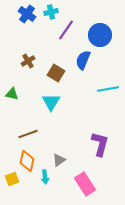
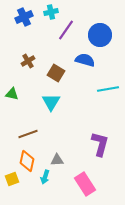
blue cross: moved 3 px left, 3 px down; rotated 30 degrees clockwise
blue semicircle: moved 2 px right; rotated 84 degrees clockwise
gray triangle: moved 2 px left; rotated 32 degrees clockwise
cyan arrow: rotated 24 degrees clockwise
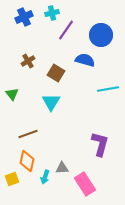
cyan cross: moved 1 px right, 1 px down
blue circle: moved 1 px right
green triangle: rotated 40 degrees clockwise
gray triangle: moved 5 px right, 8 px down
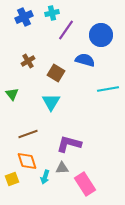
purple L-shape: moved 31 px left; rotated 90 degrees counterclockwise
orange diamond: rotated 30 degrees counterclockwise
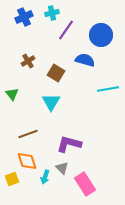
gray triangle: rotated 48 degrees clockwise
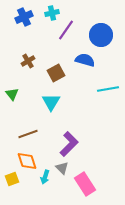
brown square: rotated 30 degrees clockwise
purple L-shape: rotated 120 degrees clockwise
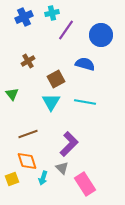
blue semicircle: moved 4 px down
brown square: moved 6 px down
cyan line: moved 23 px left, 13 px down; rotated 20 degrees clockwise
cyan arrow: moved 2 px left, 1 px down
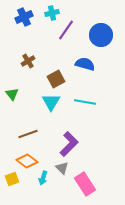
orange diamond: rotated 35 degrees counterclockwise
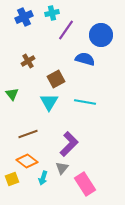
blue semicircle: moved 5 px up
cyan triangle: moved 2 px left
gray triangle: rotated 24 degrees clockwise
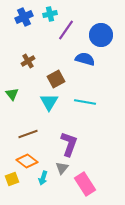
cyan cross: moved 2 px left, 1 px down
purple L-shape: rotated 25 degrees counterclockwise
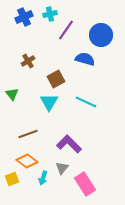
cyan line: moved 1 px right; rotated 15 degrees clockwise
purple L-shape: rotated 65 degrees counterclockwise
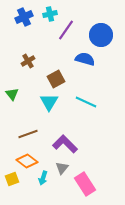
purple L-shape: moved 4 px left
